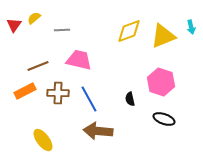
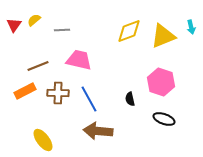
yellow semicircle: moved 2 px down
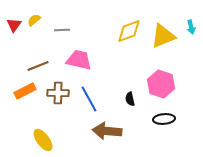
pink hexagon: moved 2 px down
black ellipse: rotated 25 degrees counterclockwise
brown arrow: moved 9 px right
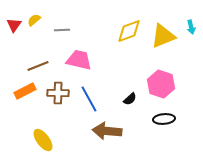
black semicircle: rotated 120 degrees counterclockwise
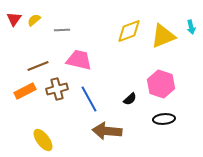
red triangle: moved 6 px up
brown cross: moved 1 px left, 4 px up; rotated 15 degrees counterclockwise
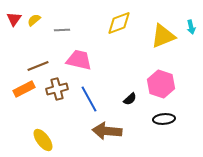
yellow diamond: moved 10 px left, 8 px up
orange rectangle: moved 1 px left, 2 px up
